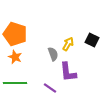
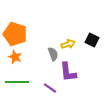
yellow arrow: rotated 40 degrees clockwise
green line: moved 2 px right, 1 px up
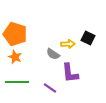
black square: moved 4 px left, 2 px up
yellow arrow: rotated 16 degrees clockwise
gray semicircle: rotated 144 degrees clockwise
purple L-shape: moved 2 px right, 1 px down
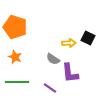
orange pentagon: moved 7 px up
yellow arrow: moved 1 px right, 1 px up
gray semicircle: moved 5 px down
